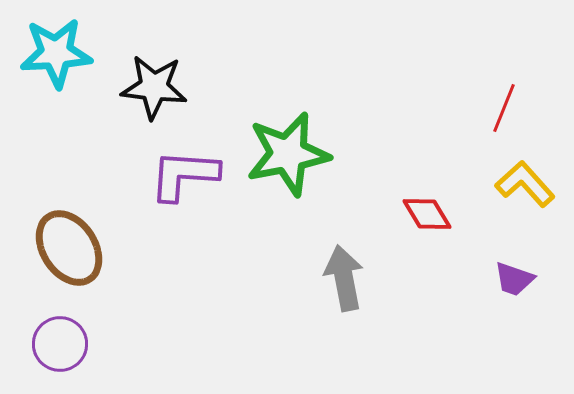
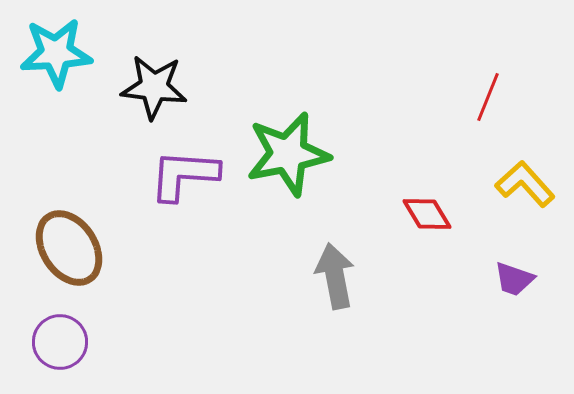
red line: moved 16 px left, 11 px up
gray arrow: moved 9 px left, 2 px up
purple circle: moved 2 px up
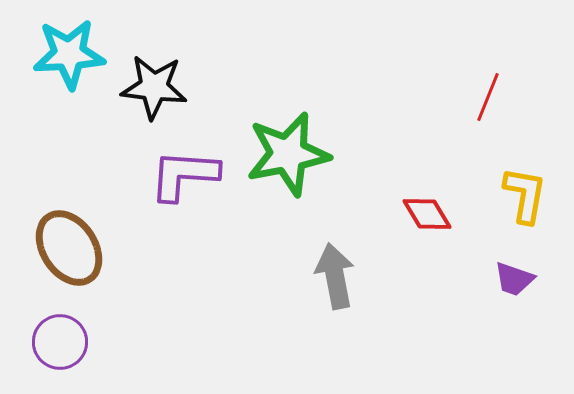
cyan star: moved 13 px right, 1 px down
yellow L-shape: moved 11 px down; rotated 52 degrees clockwise
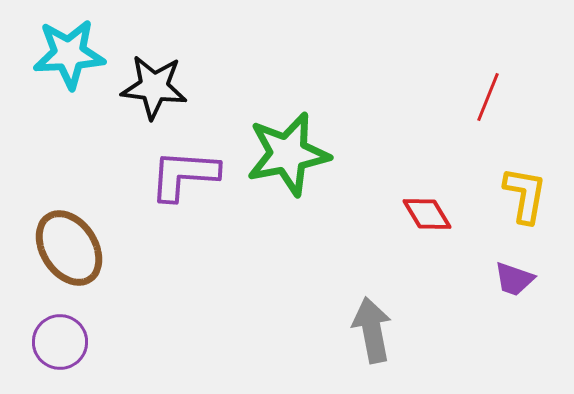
gray arrow: moved 37 px right, 54 px down
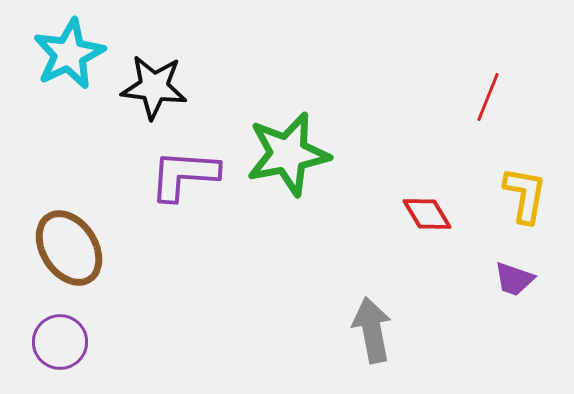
cyan star: rotated 22 degrees counterclockwise
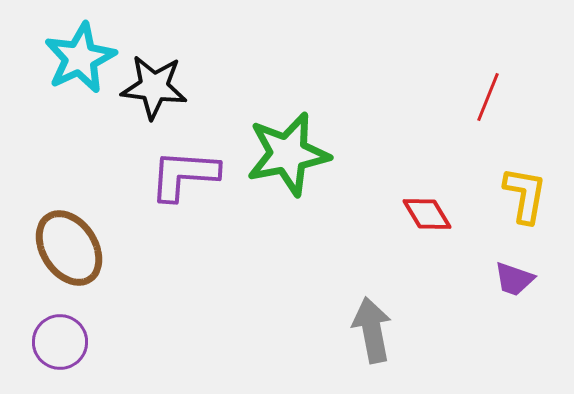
cyan star: moved 11 px right, 4 px down
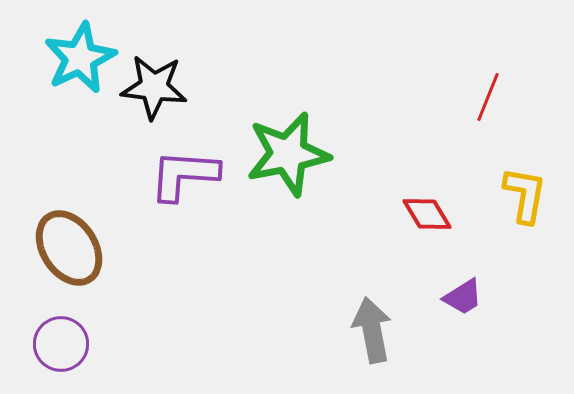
purple trapezoid: moved 51 px left, 18 px down; rotated 51 degrees counterclockwise
purple circle: moved 1 px right, 2 px down
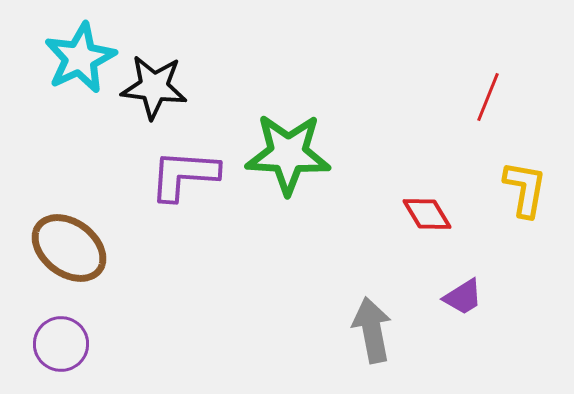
green star: rotated 14 degrees clockwise
yellow L-shape: moved 6 px up
brown ellipse: rotated 20 degrees counterclockwise
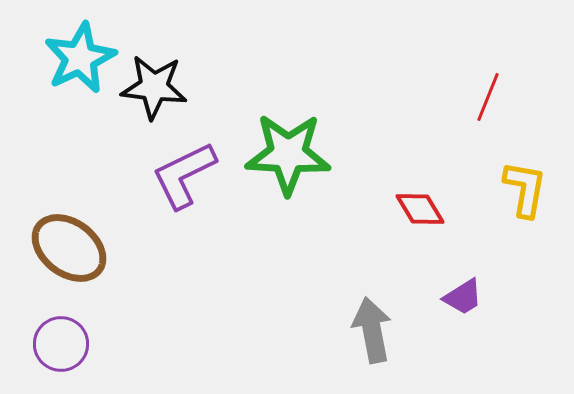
purple L-shape: rotated 30 degrees counterclockwise
red diamond: moved 7 px left, 5 px up
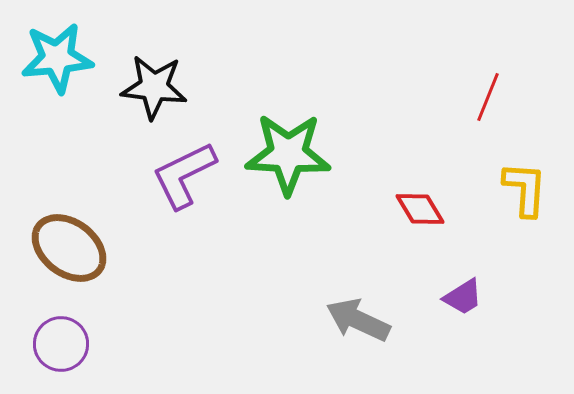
cyan star: moved 23 px left; rotated 20 degrees clockwise
yellow L-shape: rotated 6 degrees counterclockwise
gray arrow: moved 14 px left, 10 px up; rotated 54 degrees counterclockwise
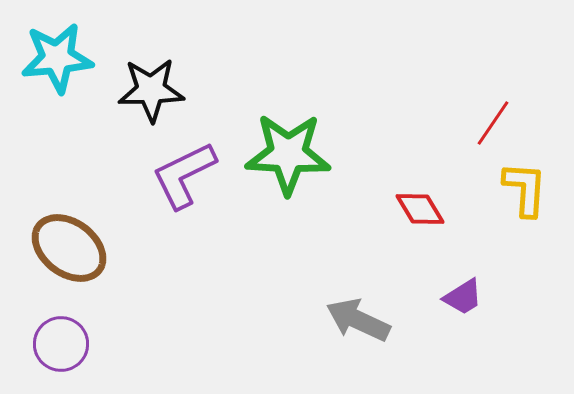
black star: moved 3 px left, 3 px down; rotated 8 degrees counterclockwise
red line: moved 5 px right, 26 px down; rotated 12 degrees clockwise
